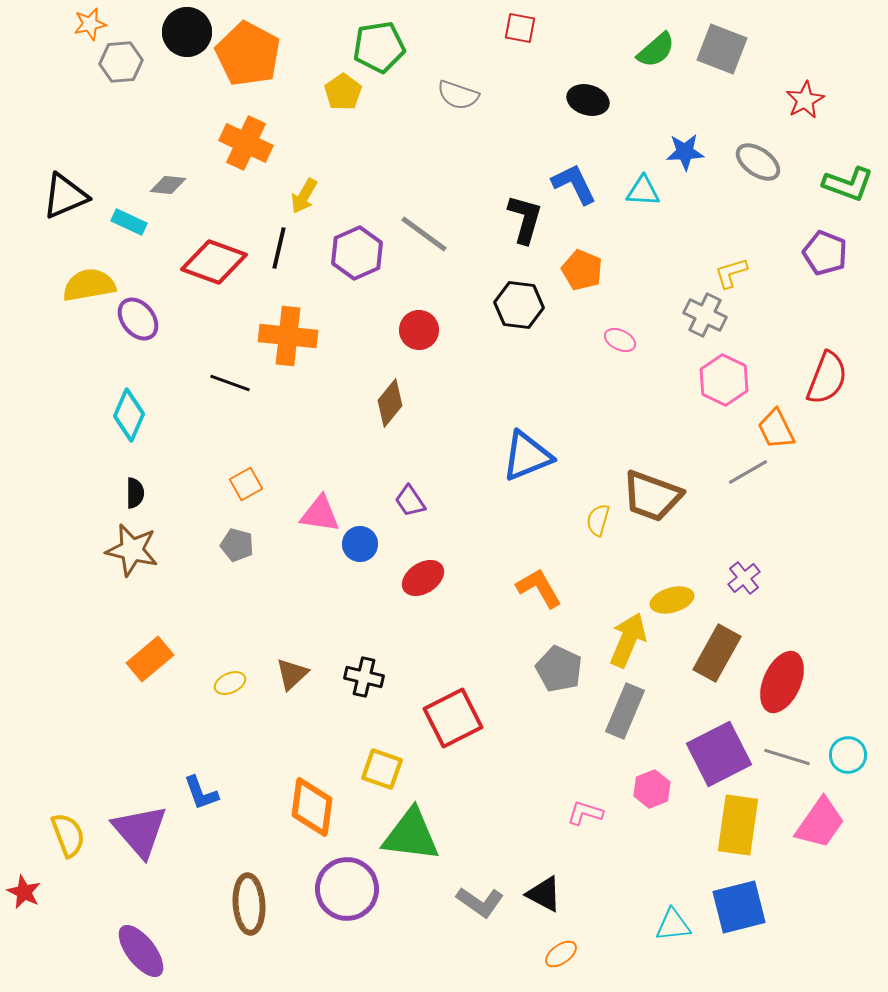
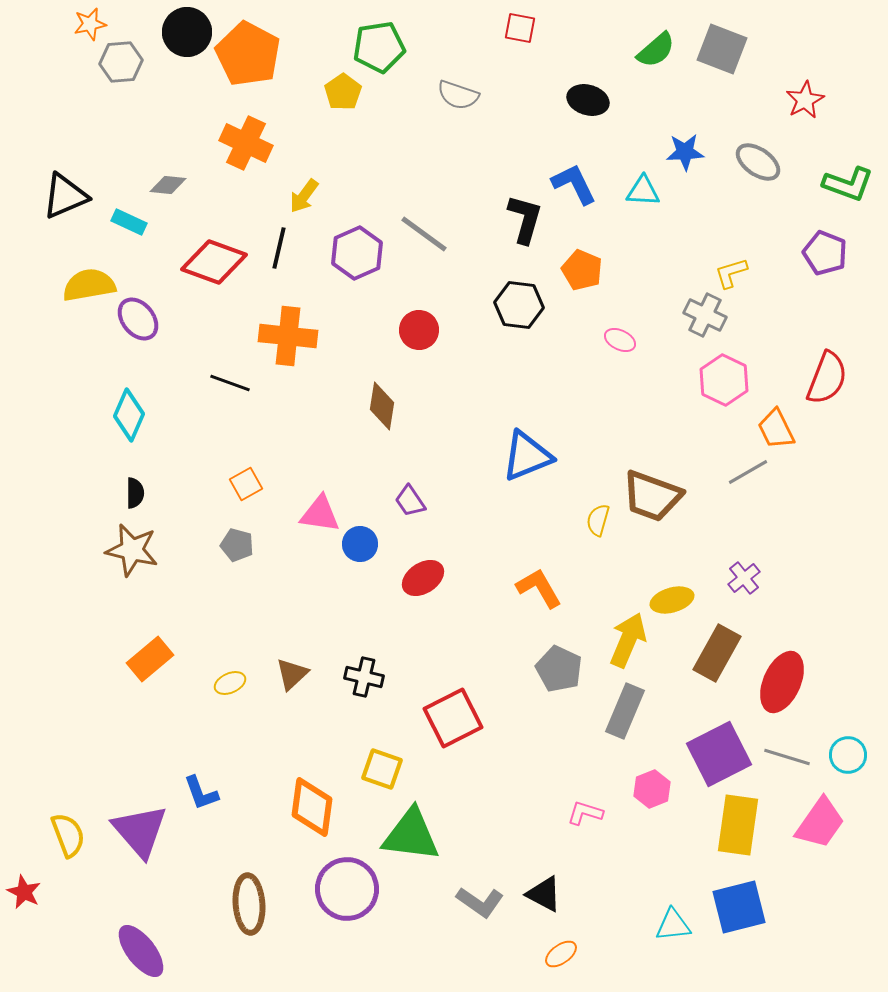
yellow arrow at (304, 196): rotated 6 degrees clockwise
brown diamond at (390, 403): moved 8 px left, 3 px down; rotated 30 degrees counterclockwise
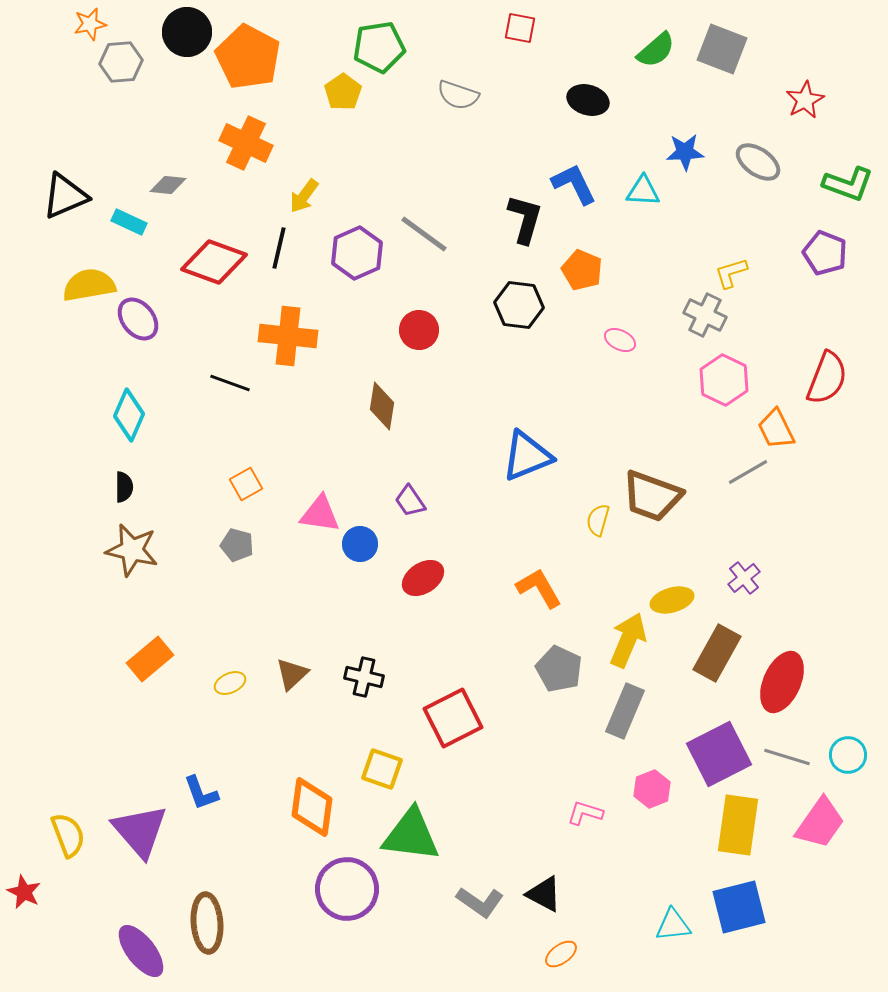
orange pentagon at (248, 54): moved 3 px down
black semicircle at (135, 493): moved 11 px left, 6 px up
brown ellipse at (249, 904): moved 42 px left, 19 px down
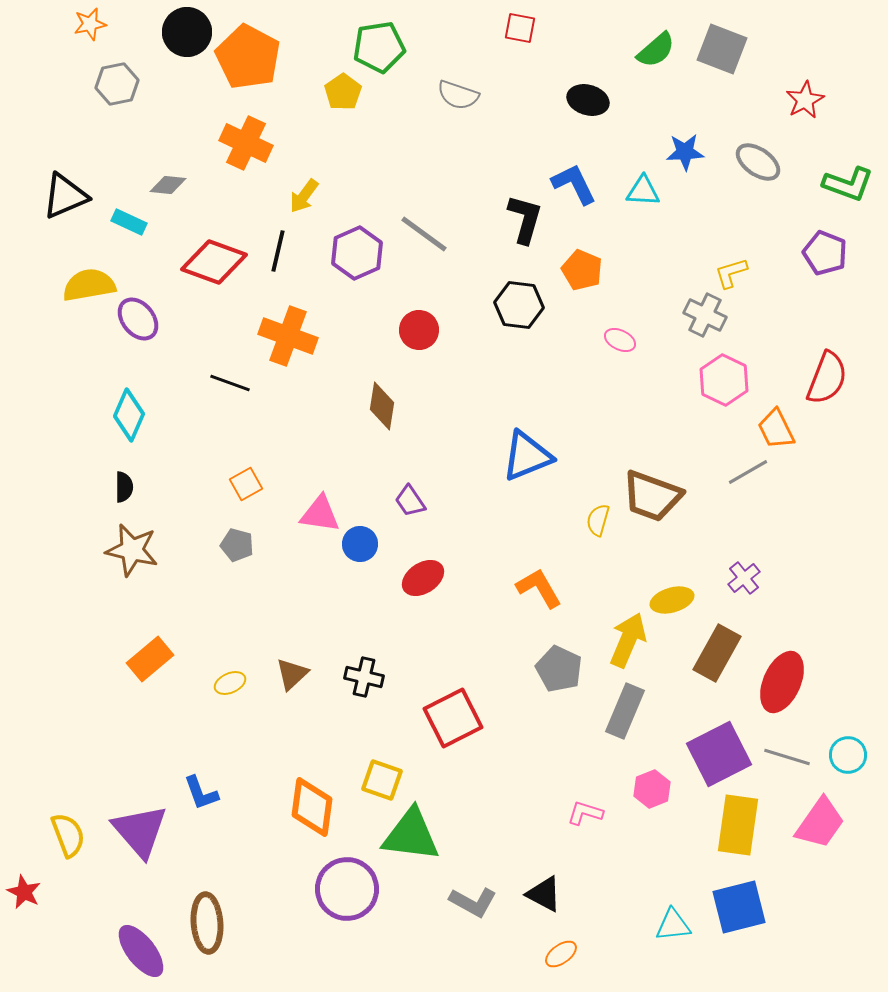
gray hexagon at (121, 62): moved 4 px left, 22 px down; rotated 6 degrees counterclockwise
black line at (279, 248): moved 1 px left, 3 px down
orange cross at (288, 336): rotated 14 degrees clockwise
yellow square at (382, 769): moved 11 px down
gray L-shape at (480, 902): moved 7 px left; rotated 6 degrees counterclockwise
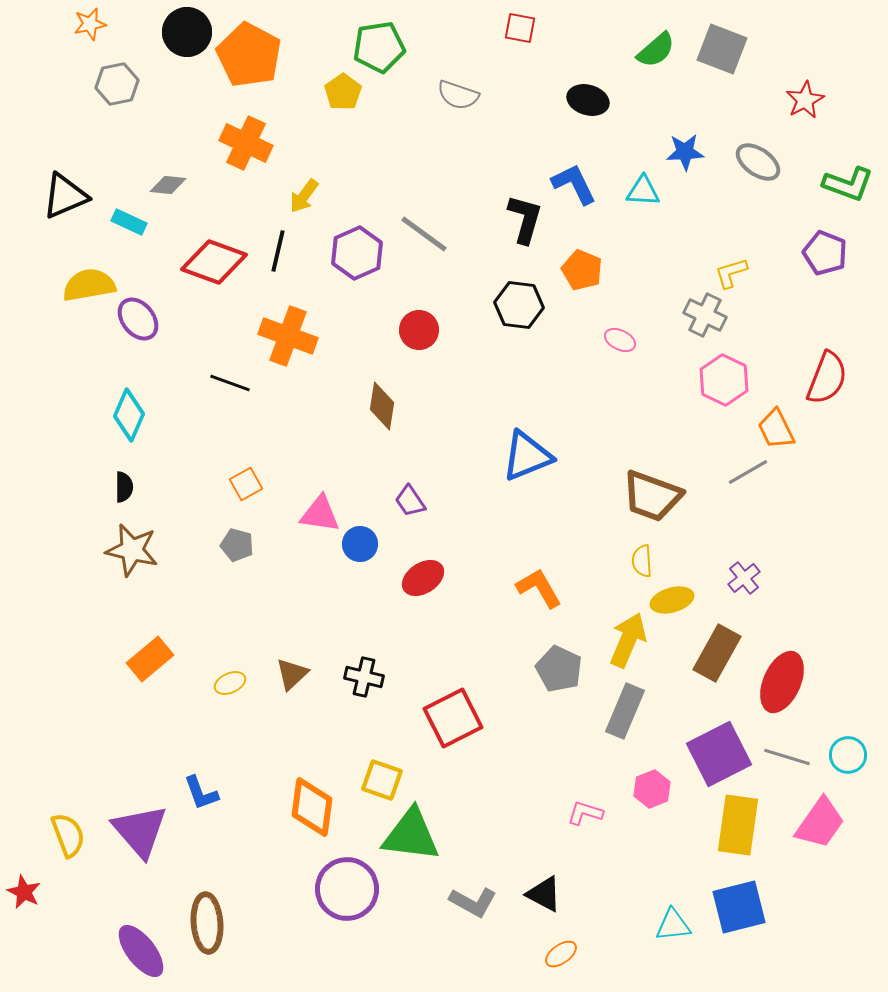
orange pentagon at (248, 57): moved 1 px right, 2 px up
yellow semicircle at (598, 520): moved 44 px right, 41 px down; rotated 20 degrees counterclockwise
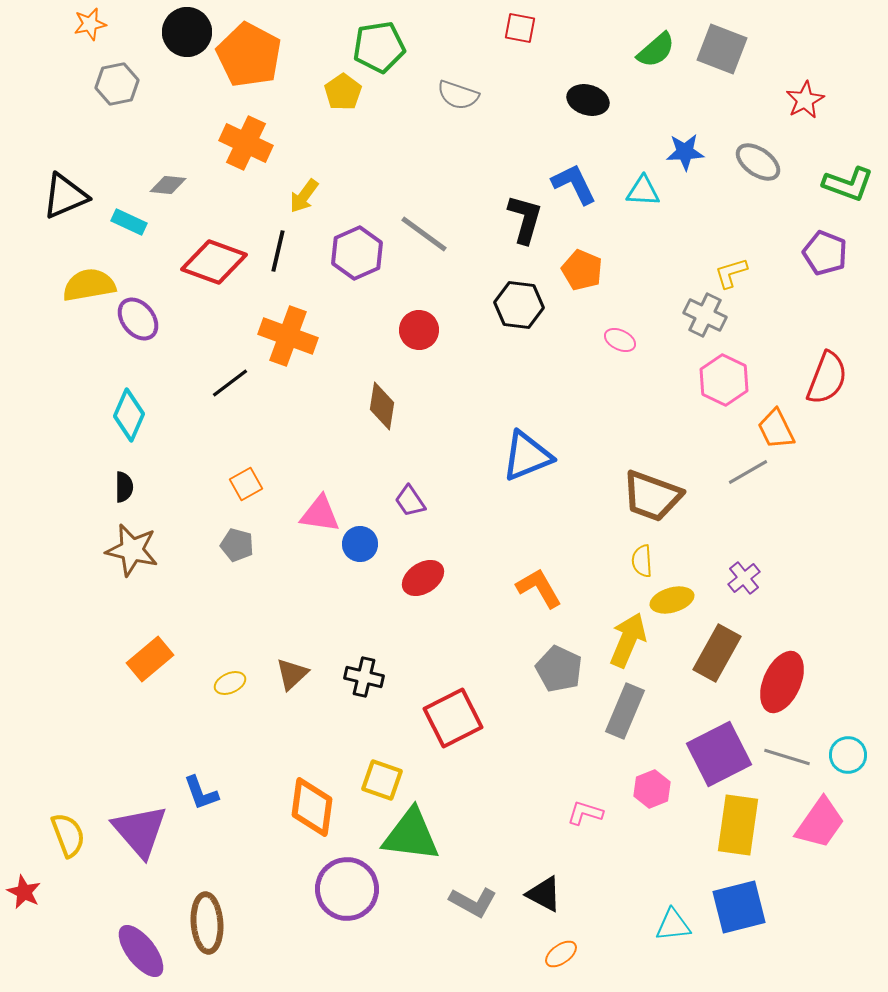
black line at (230, 383): rotated 57 degrees counterclockwise
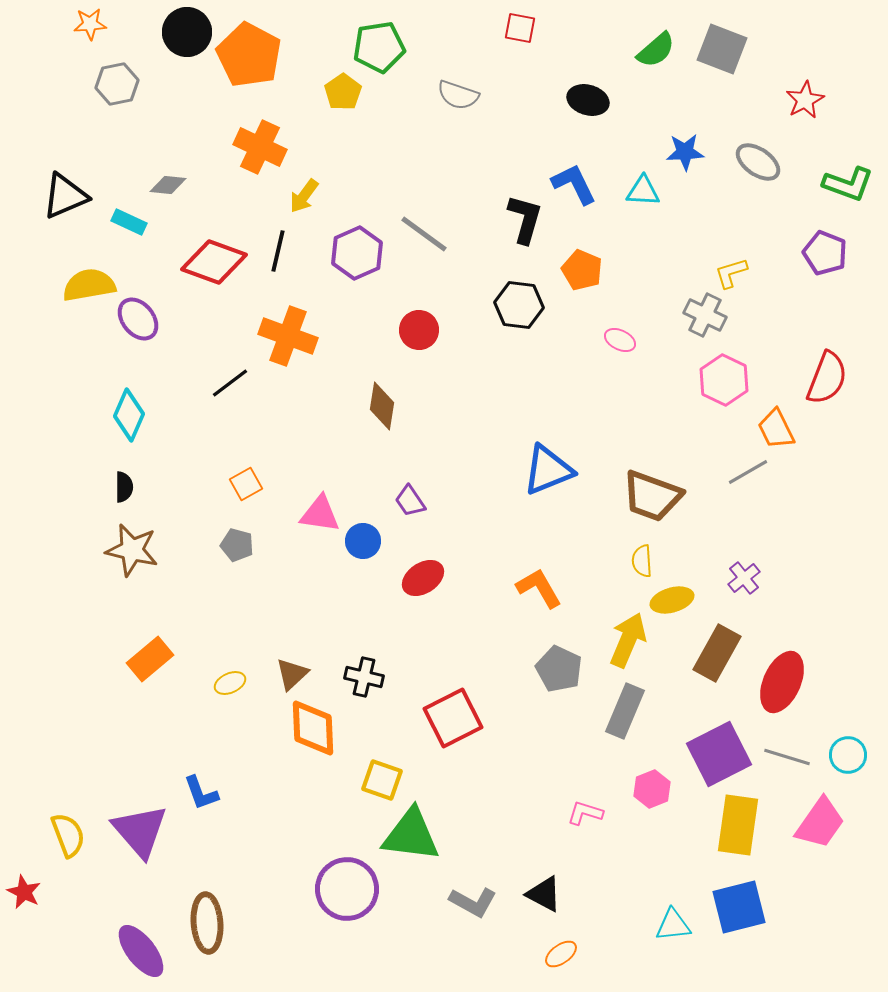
orange star at (90, 24): rotated 8 degrees clockwise
orange cross at (246, 143): moved 14 px right, 4 px down
blue triangle at (527, 456): moved 21 px right, 14 px down
blue circle at (360, 544): moved 3 px right, 3 px up
orange diamond at (312, 807): moved 1 px right, 79 px up; rotated 10 degrees counterclockwise
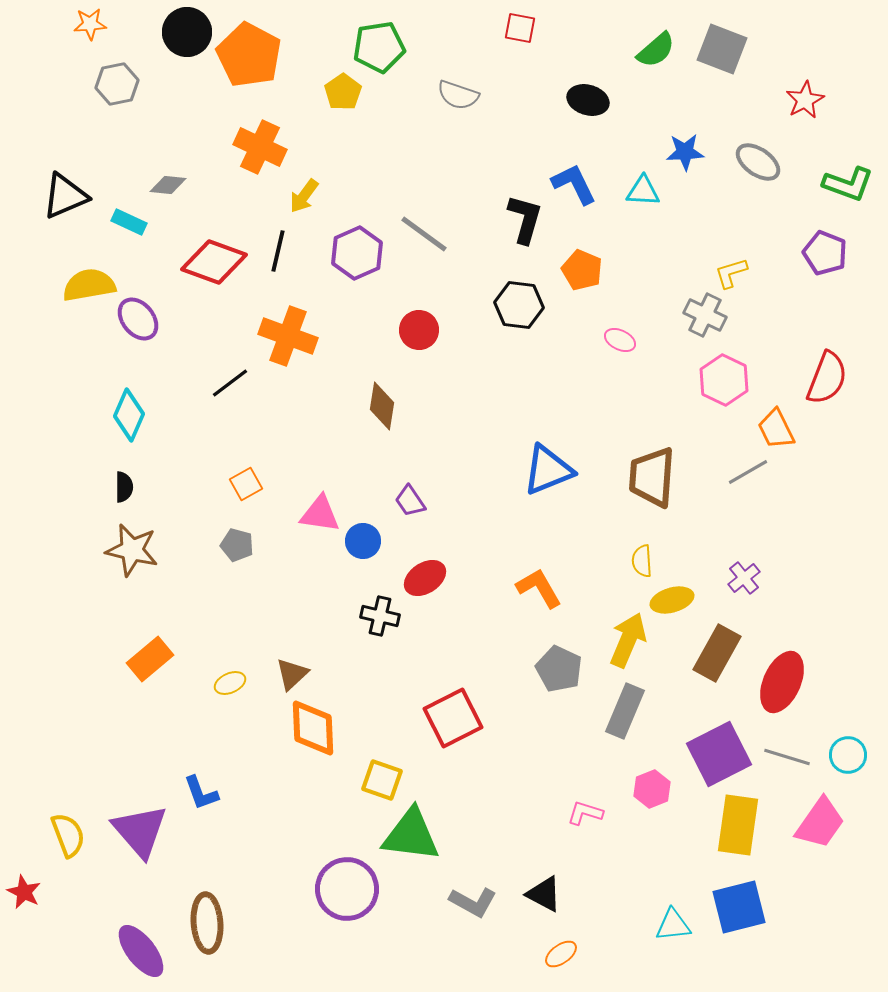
brown trapezoid at (652, 496): moved 19 px up; rotated 74 degrees clockwise
red ellipse at (423, 578): moved 2 px right
black cross at (364, 677): moved 16 px right, 61 px up
